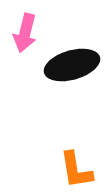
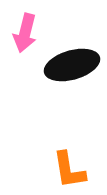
orange L-shape: moved 7 px left
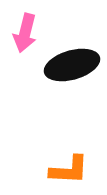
orange L-shape: rotated 78 degrees counterclockwise
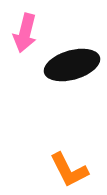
orange L-shape: rotated 60 degrees clockwise
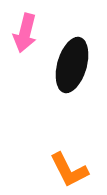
black ellipse: rotated 58 degrees counterclockwise
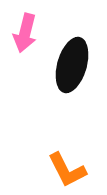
orange L-shape: moved 2 px left
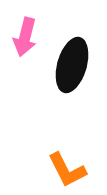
pink arrow: moved 4 px down
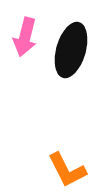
black ellipse: moved 1 px left, 15 px up
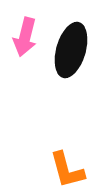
orange L-shape: rotated 12 degrees clockwise
